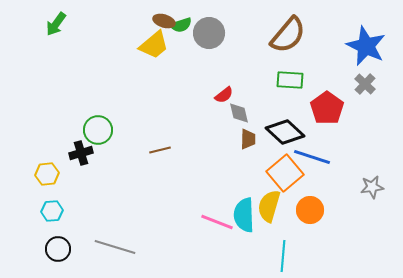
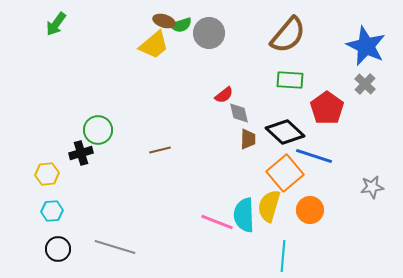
blue line: moved 2 px right, 1 px up
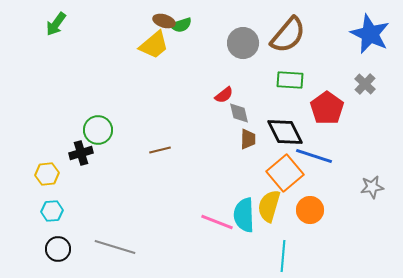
gray circle: moved 34 px right, 10 px down
blue star: moved 4 px right, 12 px up
black diamond: rotated 21 degrees clockwise
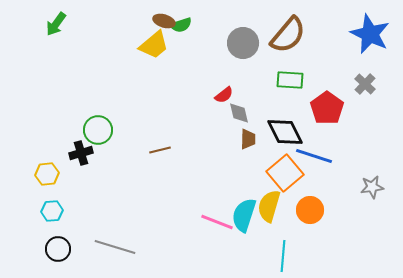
cyan semicircle: rotated 20 degrees clockwise
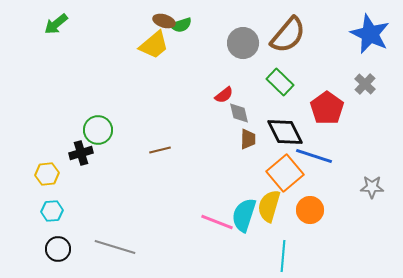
green arrow: rotated 15 degrees clockwise
green rectangle: moved 10 px left, 2 px down; rotated 40 degrees clockwise
gray star: rotated 10 degrees clockwise
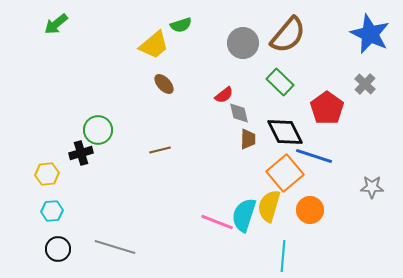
brown ellipse: moved 63 px down; rotated 30 degrees clockwise
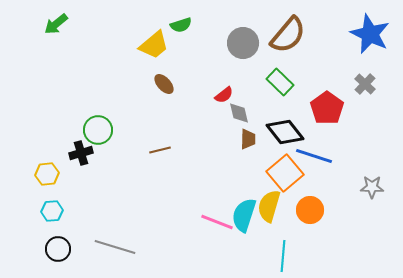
black diamond: rotated 12 degrees counterclockwise
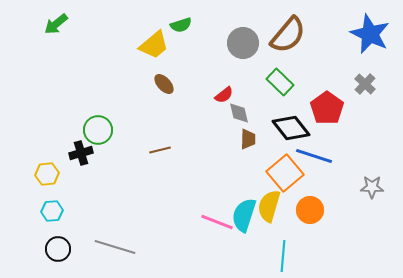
black diamond: moved 6 px right, 4 px up
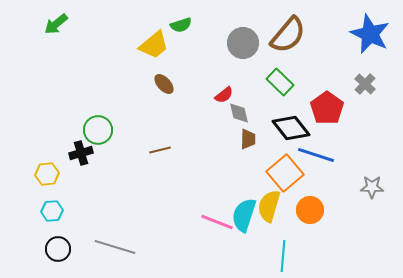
blue line: moved 2 px right, 1 px up
